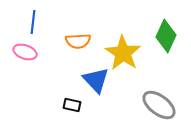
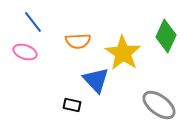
blue line: rotated 45 degrees counterclockwise
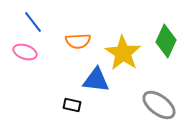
green diamond: moved 5 px down
blue triangle: rotated 40 degrees counterclockwise
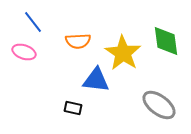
green diamond: rotated 32 degrees counterclockwise
pink ellipse: moved 1 px left
black rectangle: moved 1 px right, 3 px down
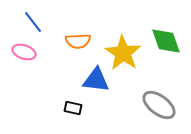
green diamond: rotated 12 degrees counterclockwise
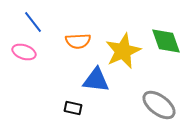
yellow star: moved 2 px up; rotated 15 degrees clockwise
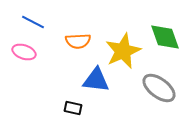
blue line: rotated 25 degrees counterclockwise
green diamond: moved 1 px left, 4 px up
gray ellipse: moved 17 px up
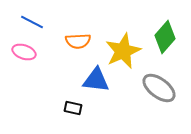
blue line: moved 1 px left
green diamond: rotated 60 degrees clockwise
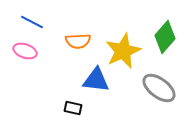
pink ellipse: moved 1 px right, 1 px up
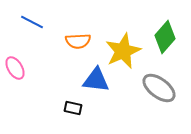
pink ellipse: moved 10 px left, 17 px down; rotated 40 degrees clockwise
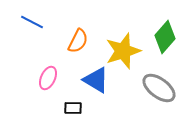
orange semicircle: rotated 60 degrees counterclockwise
yellow star: rotated 6 degrees clockwise
pink ellipse: moved 33 px right, 10 px down; rotated 55 degrees clockwise
blue triangle: rotated 24 degrees clockwise
black rectangle: rotated 12 degrees counterclockwise
